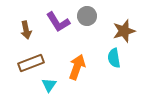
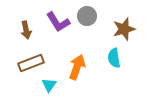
brown star: moved 2 px up
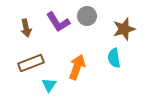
brown arrow: moved 2 px up
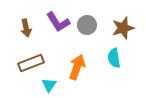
gray circle: moved 9 px down
brown star: moved 1 px left, 1 px up
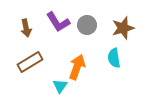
brown rectangle: moved 1 px left, 1 px up; rotated 10 degrees counterclockwise
cyan triangle: moved 11 px right, 1 px down
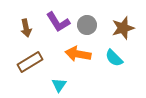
cyan semicircle: rotated 36 degrees counterclockwise
orange arrow: moved 1 px right, 13 px up; rotated 100 degrees counterclockwise
cyan triangle: moved 1 px left, 1 px up
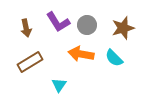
orange arrow: moved 3 px right
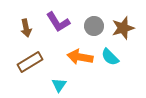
gray circle: moved 7 px right, 1 px down
orange arrow: moved 1 px left, 3 px down
cyan semicircle: moved 4 px left, 1 px up
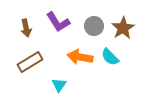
brown star: rotated 15 degrees counterclockwise
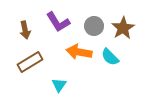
brown arrow: moved 1 px left, 2 px down
orange arrow: moved 1 px left, 5 px up
